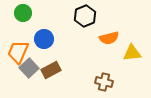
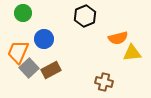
orange semicircle: moved 9 px right
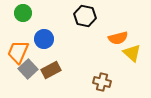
black hexagon: rotated 25 degrees counterclockwise
yellow triangle: rotated 48 degrees clockwise
gray square: moved 1 px left, 1 px down
brown cross: moved 2 px left
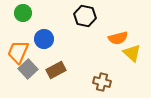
brown rectangle: moved 5 px right
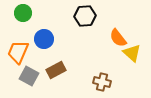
black hexagon: rotated 15 degrees counterclockwise
orange semicircle: rotated 66 degrees clockwise
gray square: moved 1 px right, 7 px down; rotated 18 degrees counterclockwise
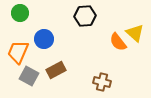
green circle: moved 3 px left
orange semicircle: moved 4 px down
yellow triangle: moved 3 px right, 20 px up
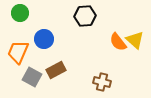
yellow triangle: moved 7 px down
gray square: moved 3 px right, 1 px down
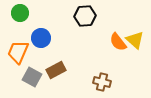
blue circle: moved 3 px left, 1 px up
